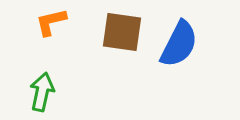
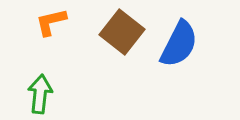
brown square: rotated 30 degrees clockwise
green arrow: moved 2 px left, 2 px down; rotated 6 degrees counterclockwise
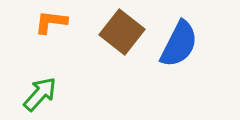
orange L-shape: rotated 20 degrees clockwise
green arrow: rotated 36 degrees clockwise
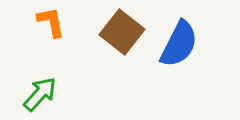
orange L-shape: rotated 72 degrees clockwise
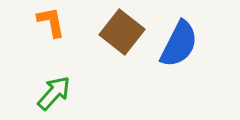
green arrow: moved 14 px right, 1 px up
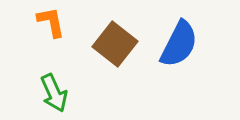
brown square: moved 7 px left, 12 px down
green arrow: rotated 114 degrees clockwise
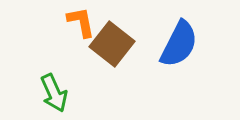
orange L-shape: moved 30 px right
brown square: moved 3 px left
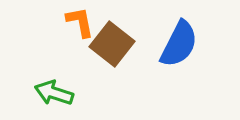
orange L-shape: moved 1 px left
green arrow: rotated 132 degrees clockwise
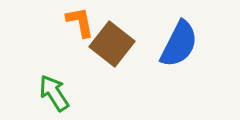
green arrow: rotated 39 degrees clockwise
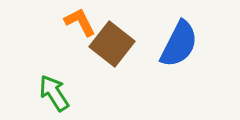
orange L-shape: rotated 16 degrees counterclockwise
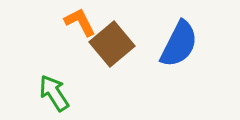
brown square: rotated 12 degrees clockwise
